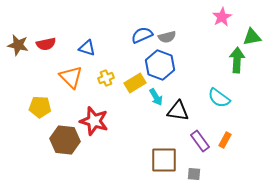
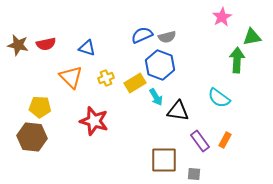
brown hexagon: moved 33 px left, 3 px up
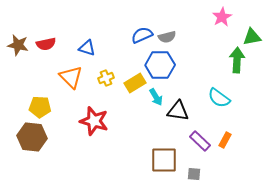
blue hexagon: rotated 20 degrees counterclockwise
purple rectangle: rotated 10 degrees counterclockwise
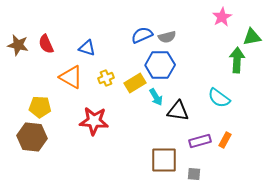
red semicircle: rotated 78 degrees clockwise
orange triangle: rotated 15 degrees counterclockwise
red star: rotated 12 degrees counterclockwise
purple rectangle: rotated 60 degrees counterclockwise
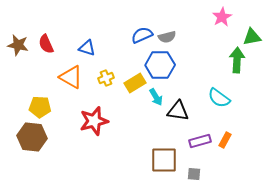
red star: rotated 20 degrees counterclockwise
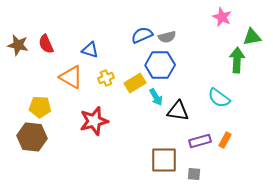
pink star: rotated 18 degrees counterclockwise
blue triangle: moved 3 px right, 2 px down
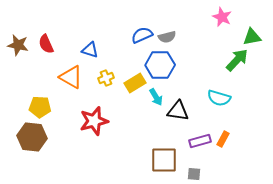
green arrow: rotated 40 degrees clockwise
cyan semicircle: rotated 20 degrees counterclockwise
orange rectangle: moved 2 px left, 1 px up
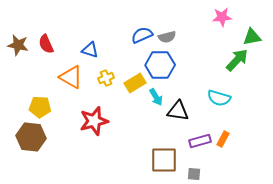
pink star: rotated 30 degrees counterclockwise
brown hexagon: moved 1 px left
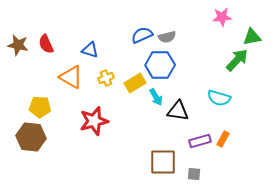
brown square: moved 1 px left, 2 px down
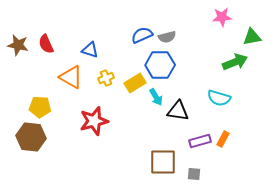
green arrow: moved 2 px left, 2 px down; rotated 25 degrees clockwise
